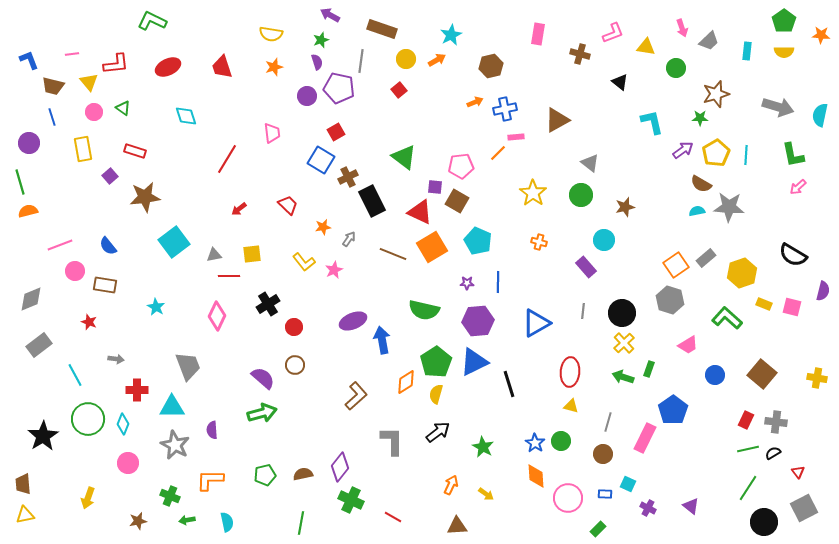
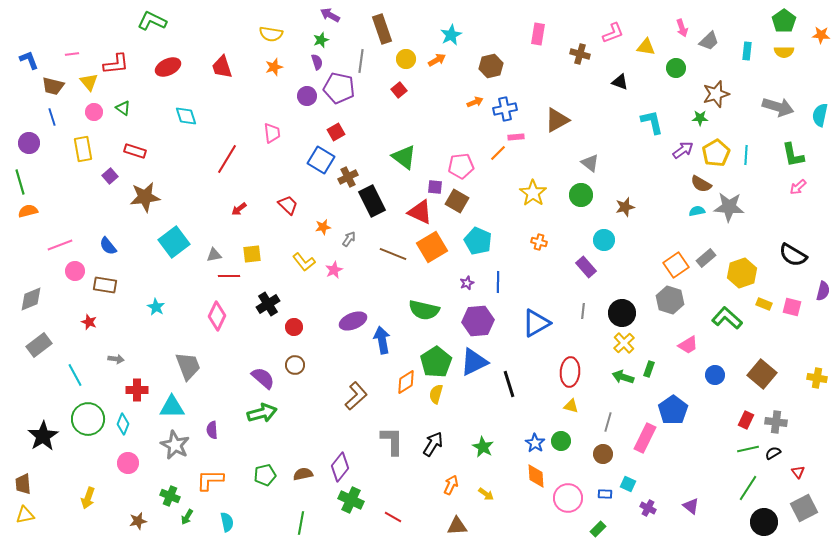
brown rectangle at (382, 29): rotated 52 degrees clockwise
black triangle at (620, 82): rotated 18 degrees counterclockwise
purple star at (467, 283): rotated 24 degrees counterclockwise
black arrow at (438, 432): moved 5 px left, 12 px down; rotated 20 degrees counterclockwise
green arrow at (187, 520): moved 3 px up; rotated 49 degrees counterclockwise
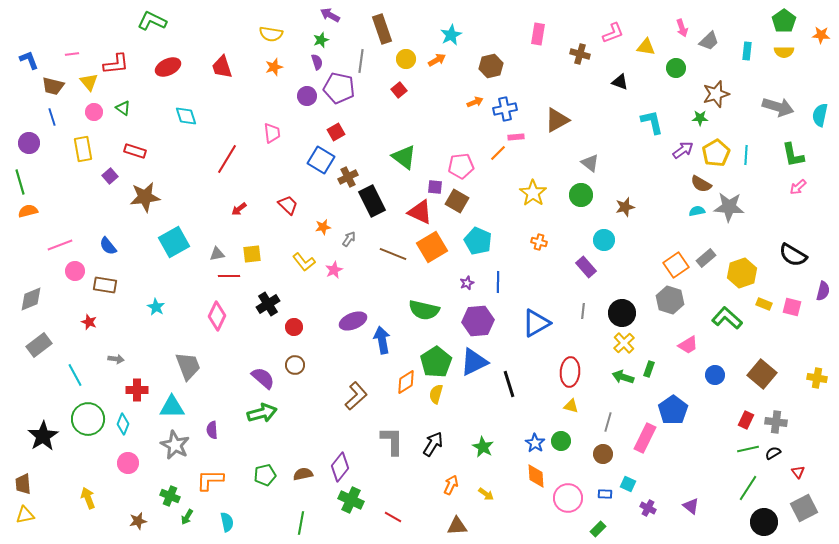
cyan square at (174, 242): rotated 8 degrees clockwise
gray triangle at (214, 255): moved 3 px right, 1 px up
yellow arrow at (88, 498): rotated 140 degrees clockwise
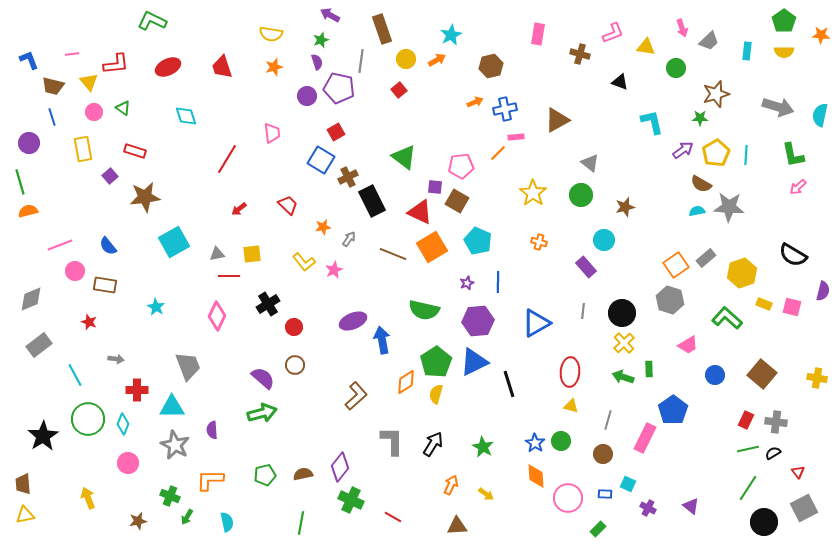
green rectangle at (649, 369): rotated 21 degrees counterclockwise
gray line at (608, 422): moved 2 px up
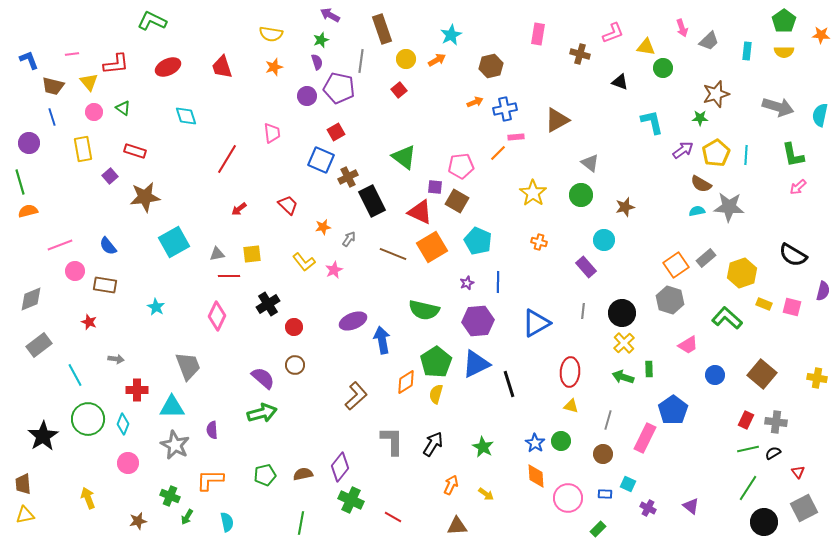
green circle at (676, 68): moved 13 px left
blue square at (321, 160): rotated 8 degrees counterclockwise
blue triangle at (474, 362): moved 2 px right, 2 px down
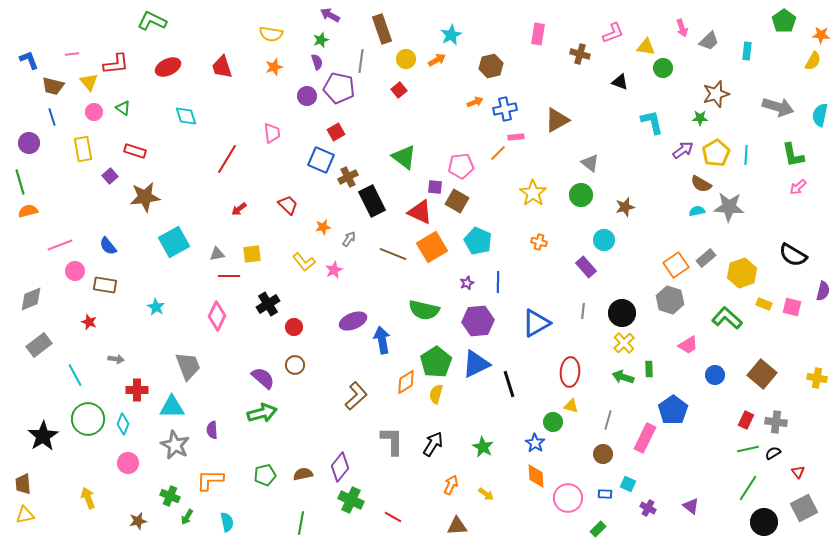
yellow semicircle at (784, 52): moved 29 px right, 9 px down; rotated 60 degrees counterclockwise
green circle at (561, 441): moved 8 px left, 19 px up
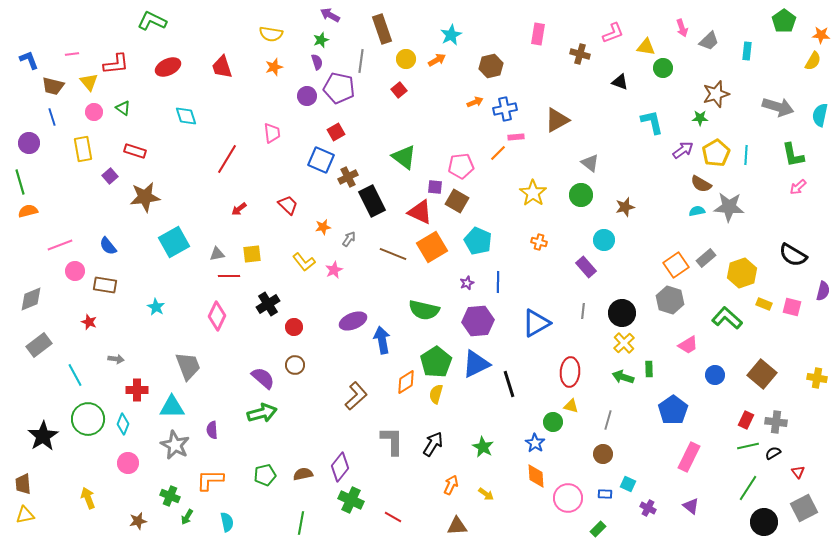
pink rectangle at (645, 438): moved 44 px right, 19 px down
green line at (748, 449): moved 3 px up
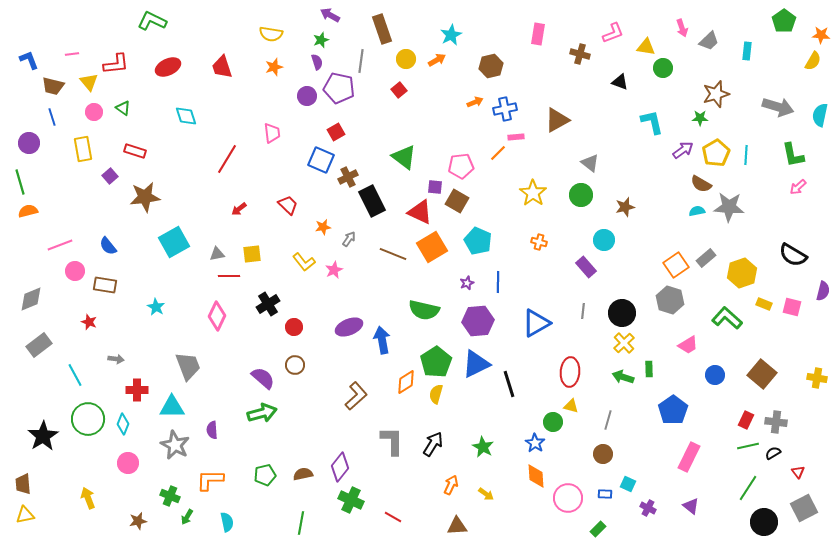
purple ellipse at (353, 321): moved 4 px left, 6 px down
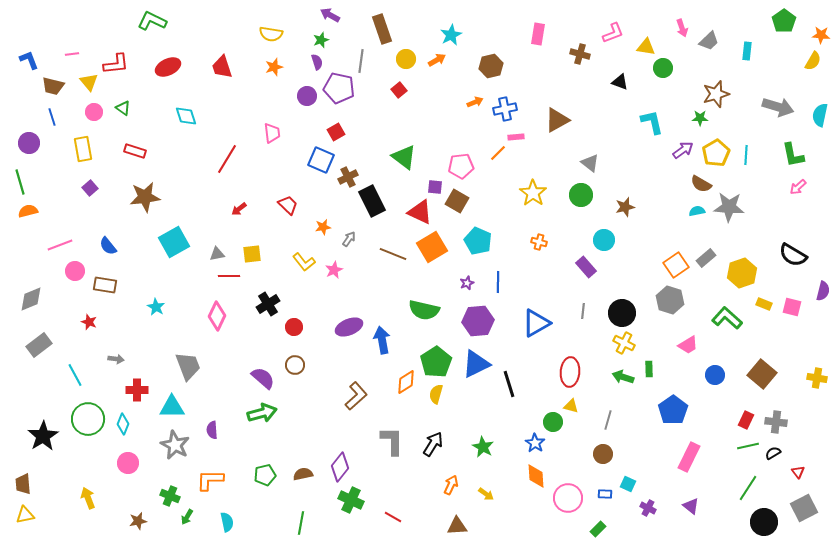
purple square at (110, 176): moved 20 px left, 12 px down
yellow cross at (624, 343): rotated 20 degrees counterclockwise
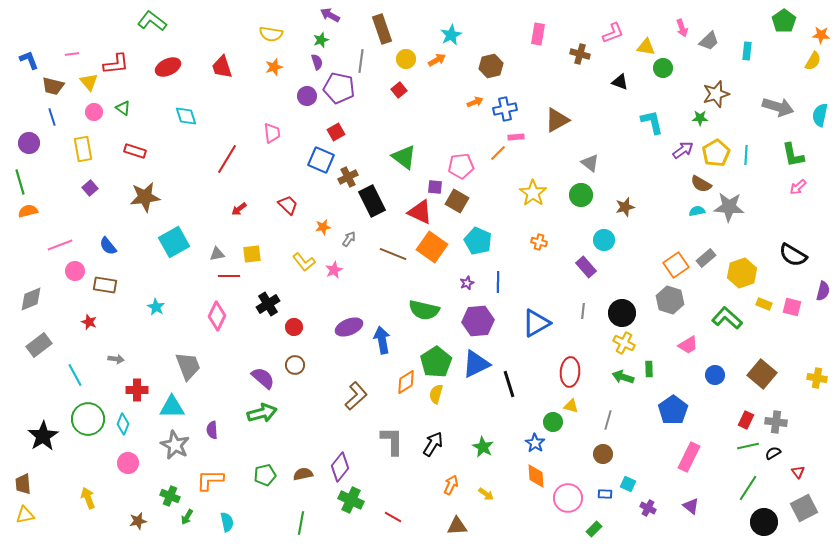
green L-shape at (152, 21): rotated 12 degrees clockwise
orange square at (432, 247): rotated 24 degrees counterclockwise
green rectangle at (598, 529): moved 4 px left
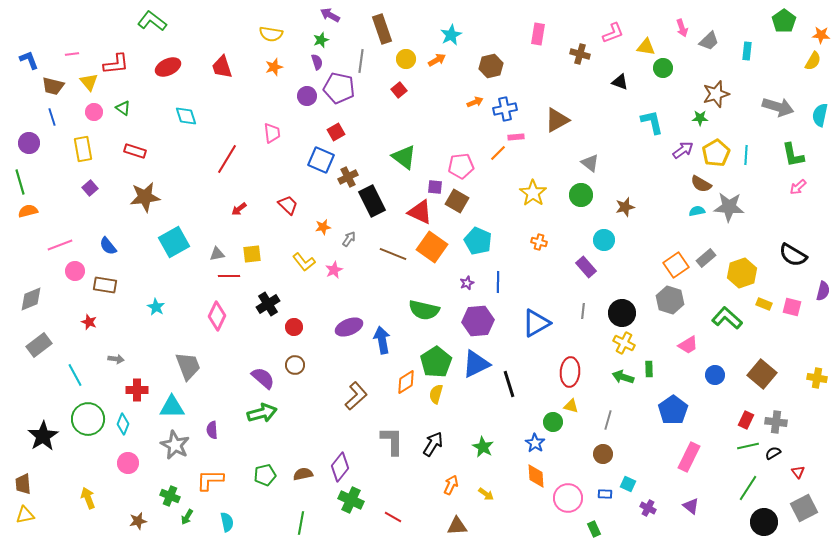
green rectangle at (594, 529): rotated 70 degrees counterclockwise
